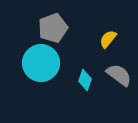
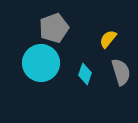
gray pentagon: moved 1 px right
gray semicircle: moved 2 px right, 3 px up; rotated 36 degrees clockwise
cyan diamond: moved 6 px up
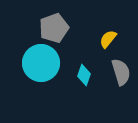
cyan diamond: moved 1 px left, 1 px down
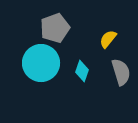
gray pentagon: moved 1 px right
cyan diamond: moved 2 px left, 4 px up
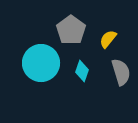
gray pentagon: moved 16 px right, 2 px down; rotated 16 degrees counterclockwise
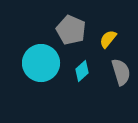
gray pentagon: rotated 12 degrees counterclockwise
cyan diamond: rotated 30 degrees clockwise
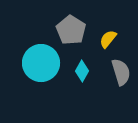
gray pentagon: rotated 8 degrees clockwise
cyan diamond: rotated 20 degrees counterclockwise
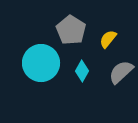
gray semicircle: rotated 116 degrees counterclockwise
